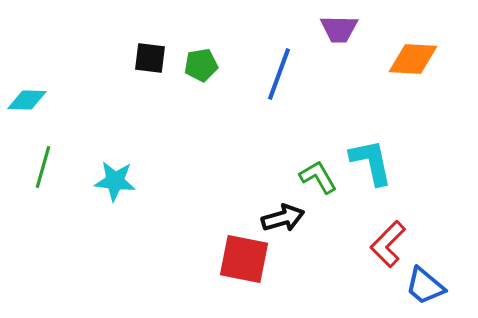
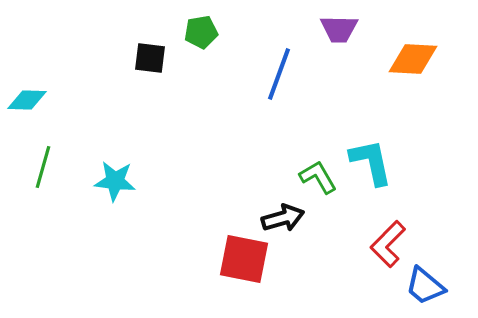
green pentagon: moved 33 px up
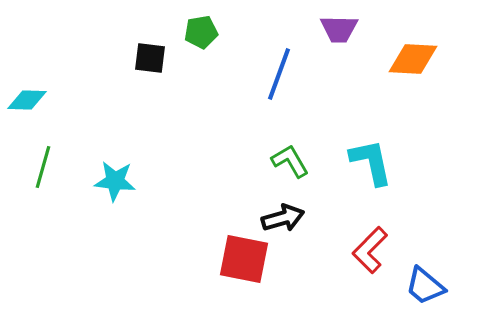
green L-shape: moved 28 px left, 16 px up
red L-shape: moved 18 px left, 6 px down
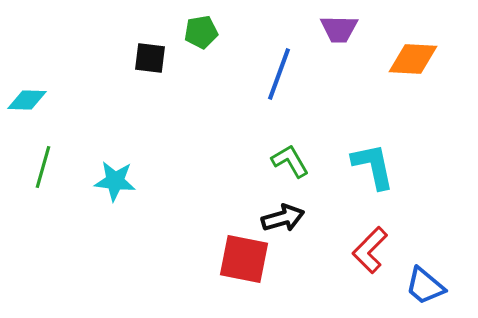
cyan L-shape: moved 2 px right, 4 px down
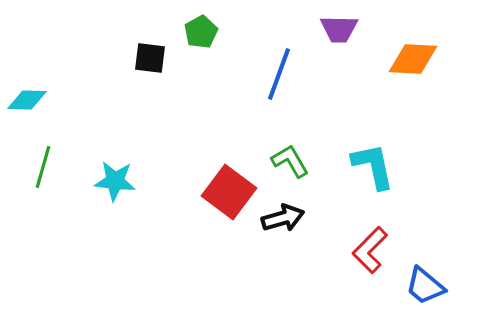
green pentagon: rotated 20 degrees counterclockwise
red square: moved 15 px left, 67 px up; rotated 26 degrees clockwise
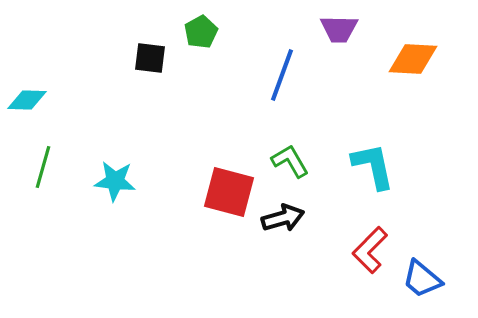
blue line: moved 3 px right, 1 px down
red square: rotated 22 degrees counterclockwise
blue trapezoid: moved 3 px left, 7 px up
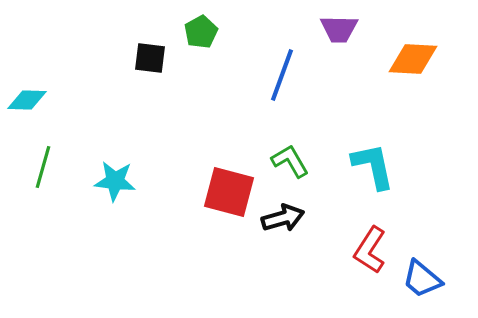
red L-shape: rotated 12 degrees counterclockwise
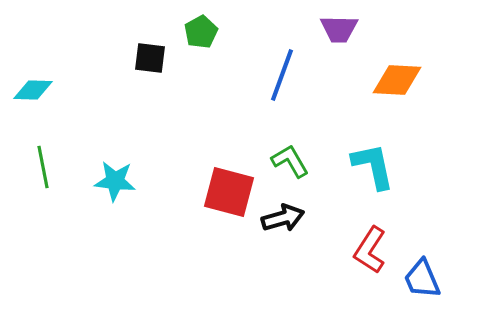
orange diamond: moved 16 px left, 21 px down
cyan diamond: moved 6 px right, 10 px up
green line: rotated 27 degrees counterclockwise
blue trapezoid: rotated 27 degrees clockwise
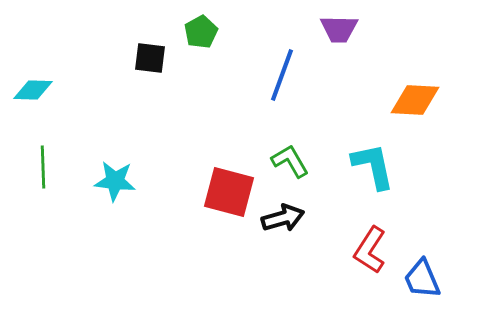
orange diamond: moved 18 px right, 20 px down
green line: rotated 9 degrees clockwise
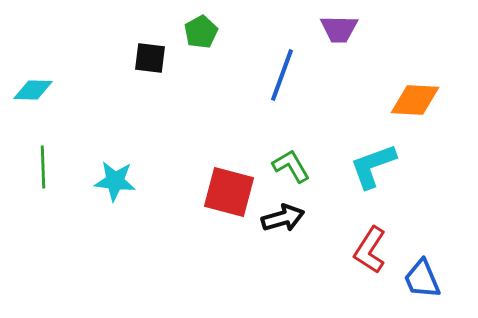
green L-shape: moved 1 px right, 5 px down
cyan L-shape: rotated 98 degrees counterclockwise
